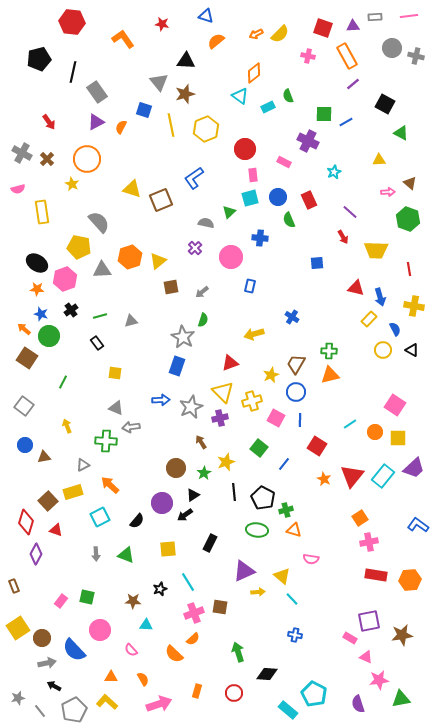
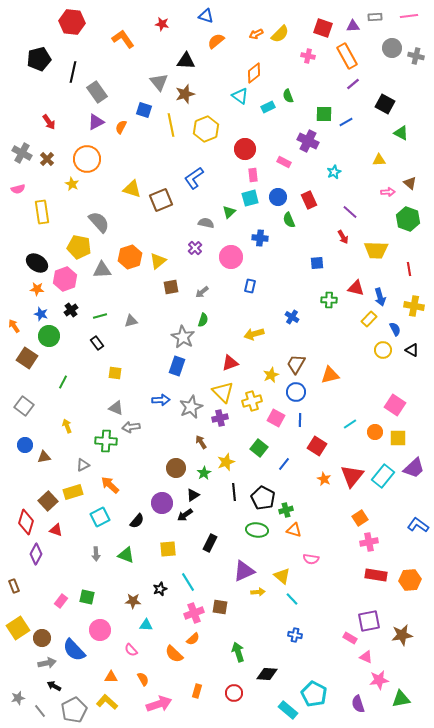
orange arrow at (24, 329): moved 10 px left, 3 px up; rotated 16 degrees clockwise
green cross at (329, 351): moved 51 px up
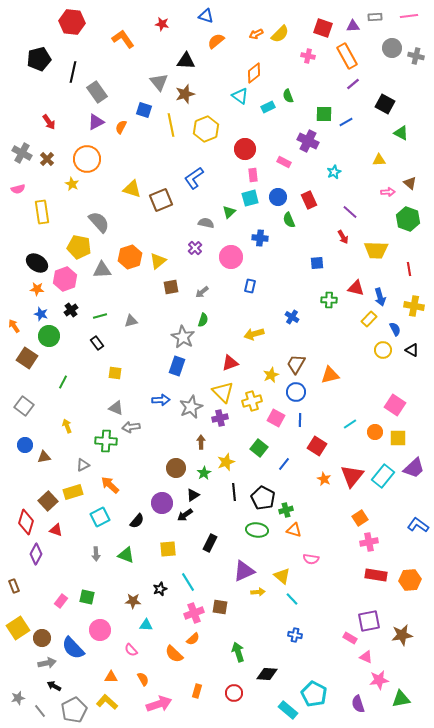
brown arrow at (201, 442): rotated 32 degrees clockwise
blue semicircle at (74, 650): moved 1 px left, 2 px up
